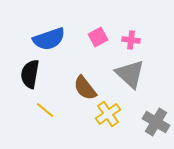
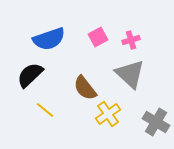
pink cross: rotated 24 degrees counterclockwise
black semicircle: moved 1 px down; rotated 36 degrees clockwise
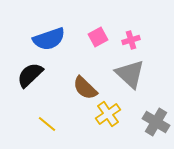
brown semicircle: rotated 8 degrees counterclockwise
yellow line: moved 2 px right, 14 px down
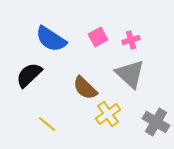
blue semicircle: moved 2 px right; rotated 52 degrees clockwise
black semicircle: moved 1 px left
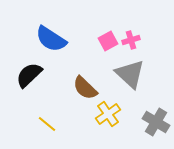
pink square: moved 10 px right, 4 px down
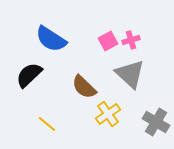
brown semicircle: moved 1 px left, 1 px up
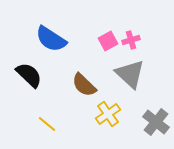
black semicircle: rotated 88 degrees clockwise
brown semicircle: moved 2 px up
gray cross: rotated 8 degrees clockwise
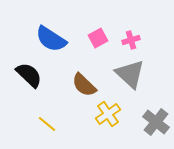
pink square: moved 10 px left, 3 px up
